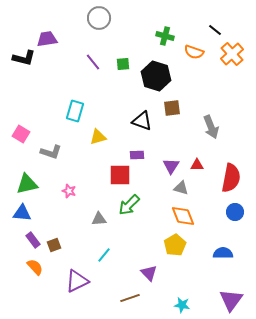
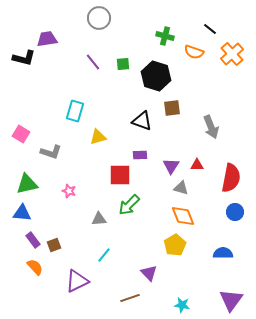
black line at (215, 30): moved 5 px left, 1 px up
purple rectangle at (137, 155): moved 3 px right
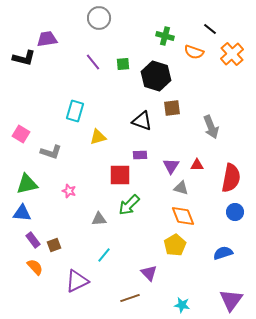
blue semicircle at (223, 253): rotated 18 degrees counterclockwise
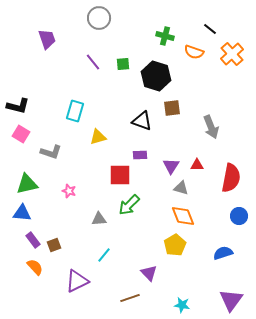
purple trapezoid at (47, 39): rotated 80 degrees clockwise
black L-shape at (24, 58): moved 6 px left, 48 px down
blue circle at (235, 212): moved 4 px right, 4 px down
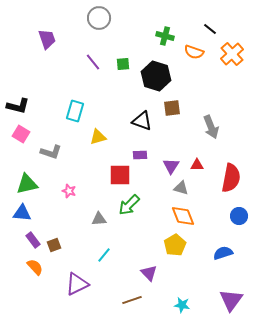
purple triangle at (77, 281): moved 3 px down
brown line at (130, 298): moved 2 px right, 2 px down
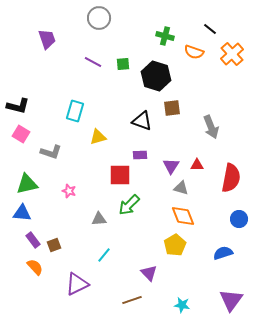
purple line at (93, 62): rotated 24 degrees counterclockwise
blue circle at (239, 216): moved 3 px down
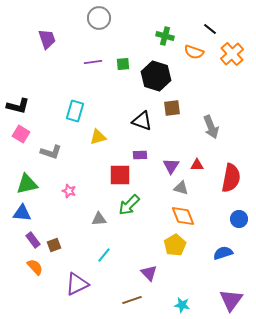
purple line at (93, 62): rotated 36 degrees counterclockwise
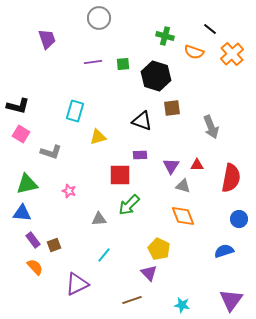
gray triangle at (181, 188): moved 2 px right, 2 px up
yellow pentagon at (175, 245): moved 16 px left, 4 px down; rotated 15 degrees counterclockwise
blue semicircle at (223, 253): moved 1 px right, 2 px up
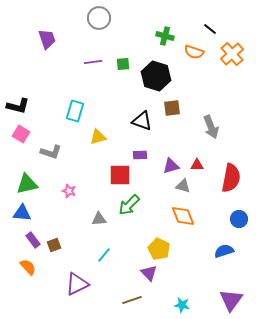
purple triangle at (171, 166): rotated 42 degrees clockwise
orange semicircle at (35, 267): moved 7 px left
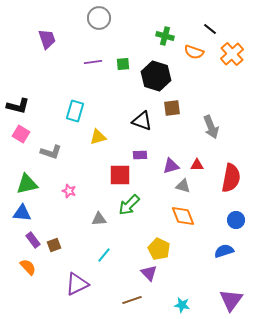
blue circle at (239, 219): moved 3 px left, 1 px down
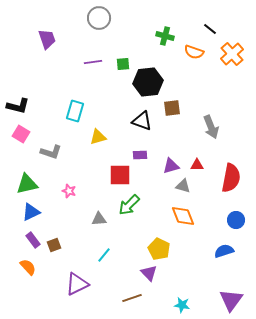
black hexagon at (156, 76): moved 8 px left, 6 px down; rotated 24 degrees counterclockwise
blue triangle at (22, 213): moved 9 px right, 1 px up; rotated 30 degrees counterclockwise
brown line at (132, 300): moved 2 px up
